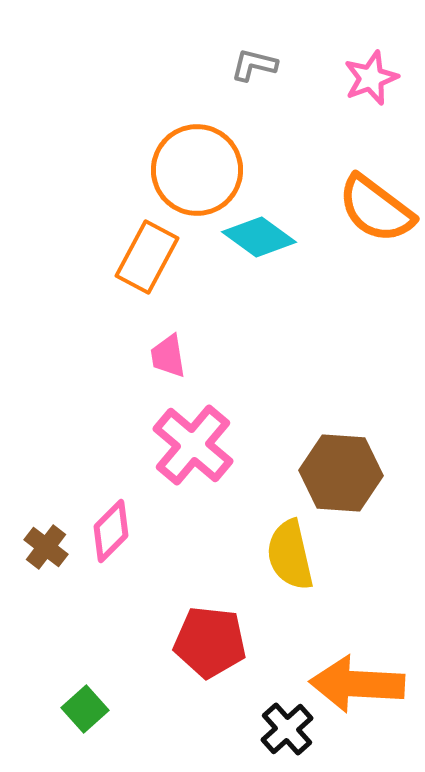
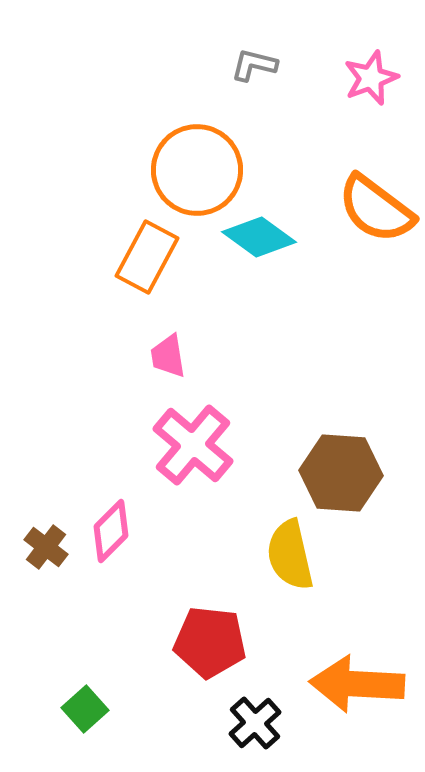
black cross: moved 32 px left, 6 px up
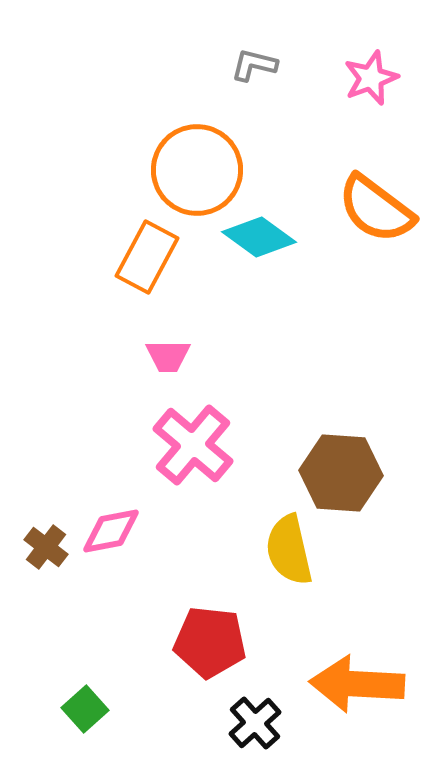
pink trapezoid: rotated 81 degrees counterclockwise
pink diamond: rotated 34 degrees clockwise
yellow semicircle: moved 1 px left, 5 px up
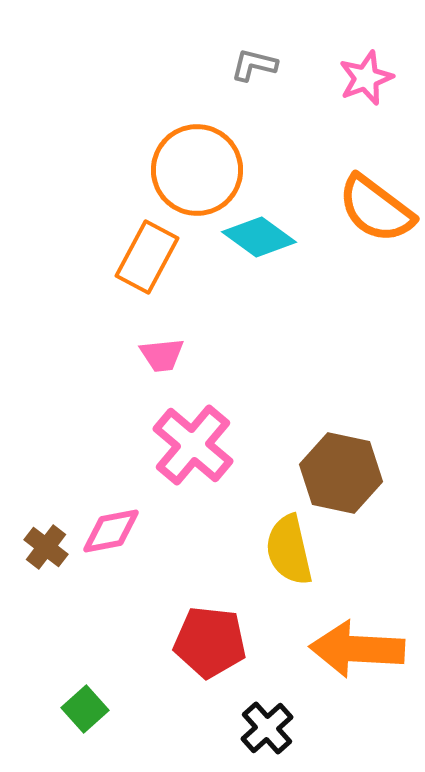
pink star: moved 5 px left
pink trapezoid: moved 6 px left, 1 px up; rotated 6 degrees counterclockwise
brown hexagon: rotated 8 degrees clockwise
orange arrow: moved 35 px up
black cross: moved 12 px right, 5 px down
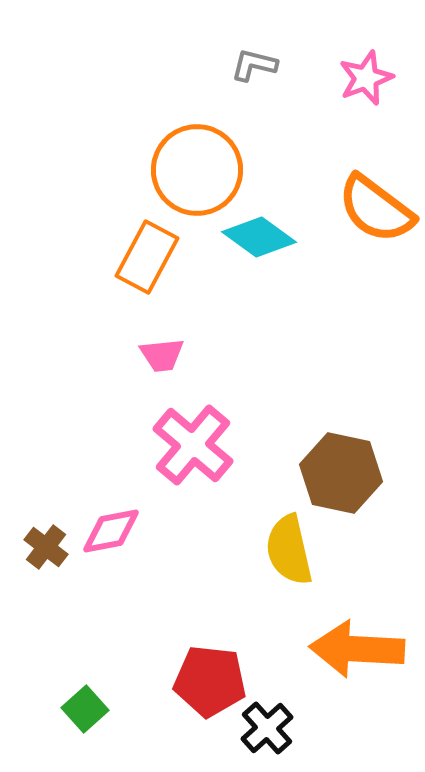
red pentagon: moved 39 px down
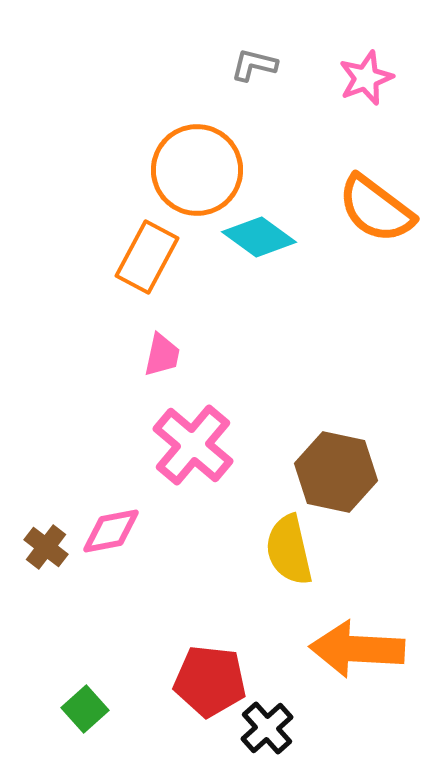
pink trapezoid: rotated 72 degrees counterclockwise
brown hexagon: moved 5 px left, 1 px up
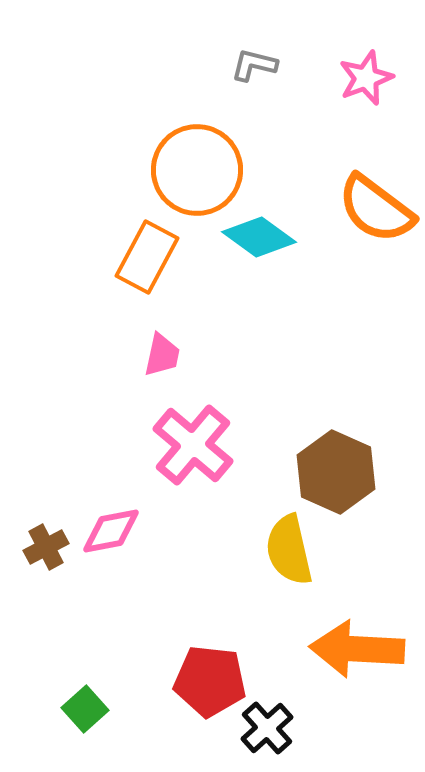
brown hexagon: rotated 12 degrees clockwise
brown cross: rotated 24 degrees clockwise
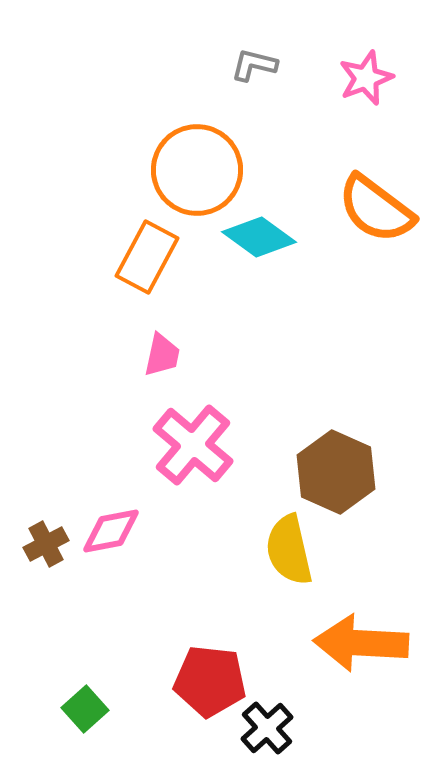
brown cross: moved 3 px up
orange arrow: moved 4 px right, 6 px up
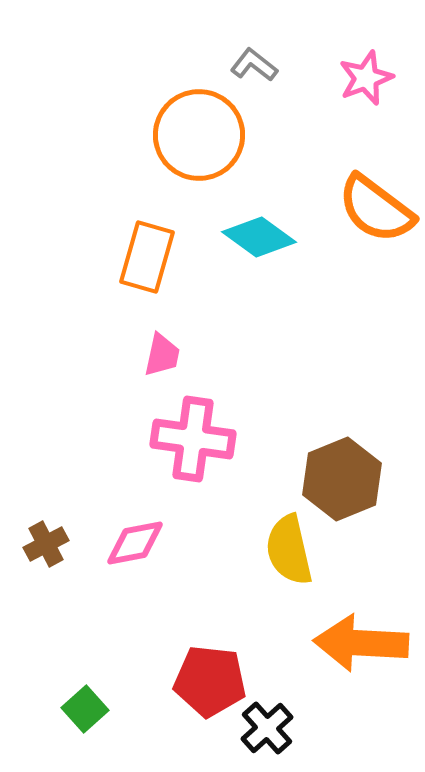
gray L-shape: rotated 24 degrees clockwise
orange circle: moved 2 px right, 35 px up
orange rectangle: rotated 12 degrees counterclockwise
pink cross: moved 6 px up; rotated 32 degrees counterclockwise
brown hexagon: moved 6 px right, 7 px down; rotated 14 degrees clockwise
pink diamond: moved 24 px right, 12 px down
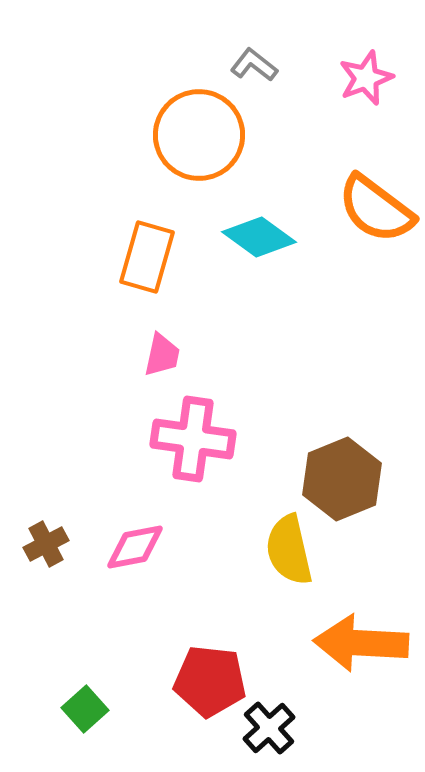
pink diamond: moved 4 px down
black cross: moved 2 px right
